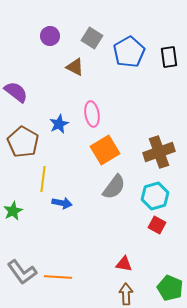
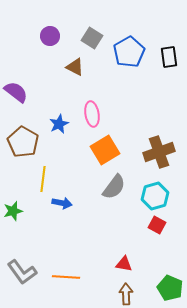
green star: rotated 12 degrees clockwise
orange line: moved 8 px right
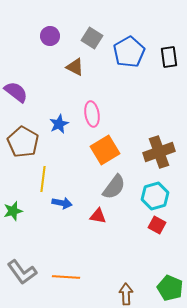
red triangle: moved 26 px left, 48 px up
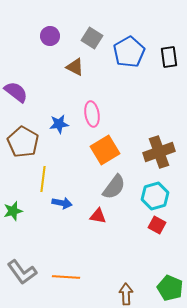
blue star: rotated 18 degrees clockwise
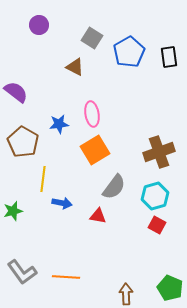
purple circle: moved 11 px left, 11 px up
orange square: moved 10 px left
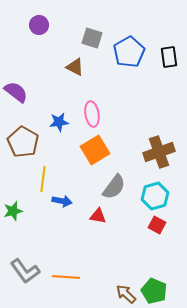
gray square: rotated 15 degrees counterclockwise
blue star: moved 2 px up
blue arrow: moved 2 px up
gray L-shape: moved 3 px right, 1 px up
green pentagon: moved 16 px left, 3 px down
brown arrow: rotated 45 degrees counterclockwise
